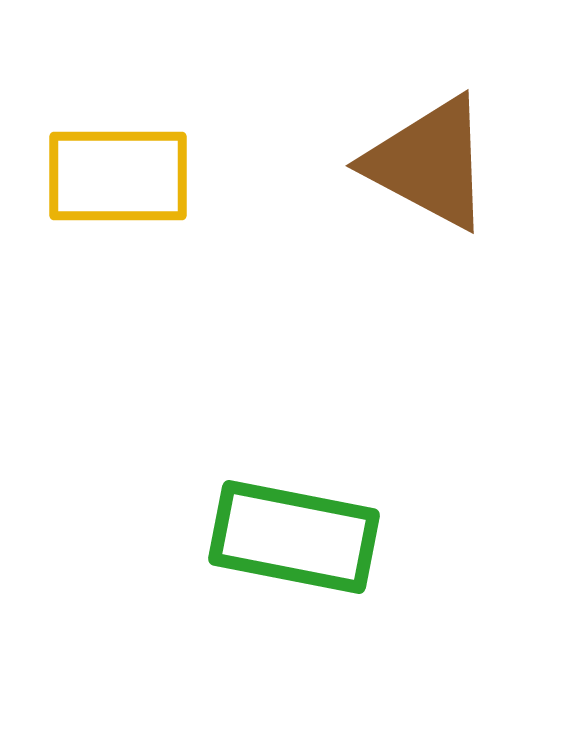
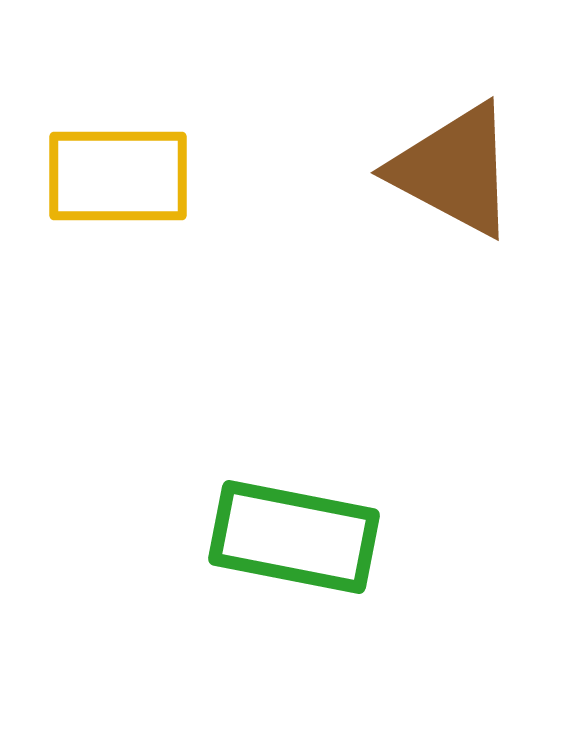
brown triangle: moved 25 px right, 7 px down
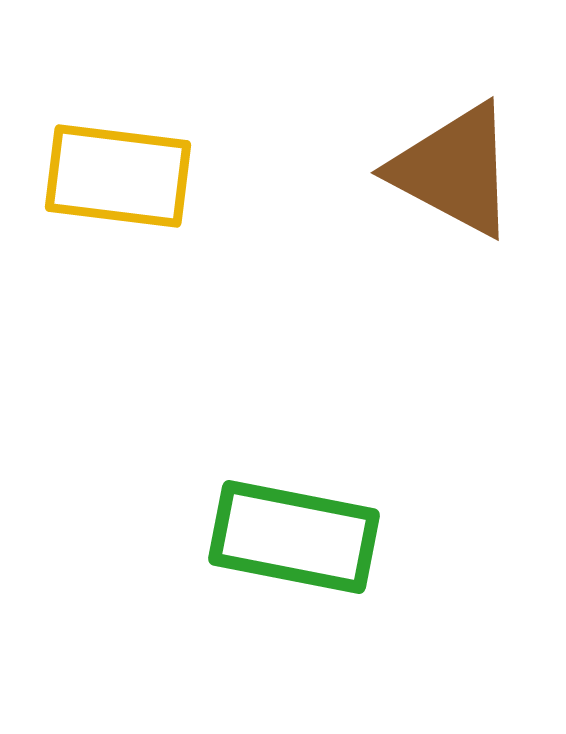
yellow rectangle: rotated 7 degrees clockwise
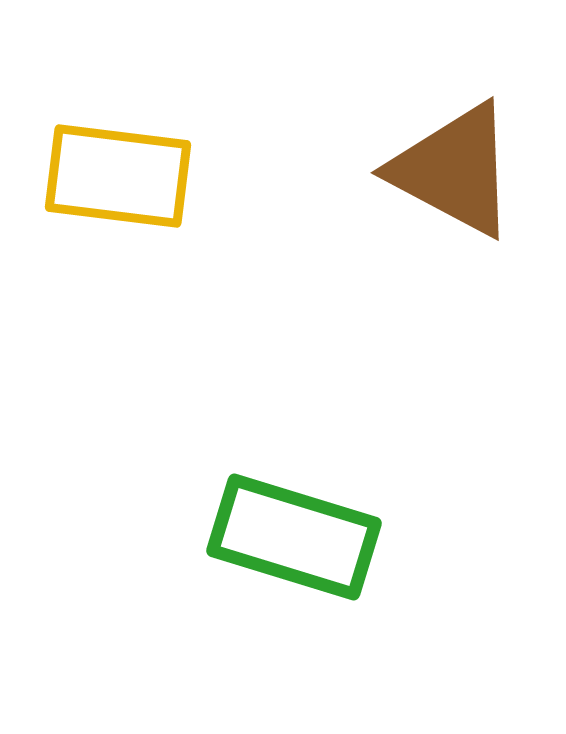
green rectangle: rotated 6 degrees clockwise
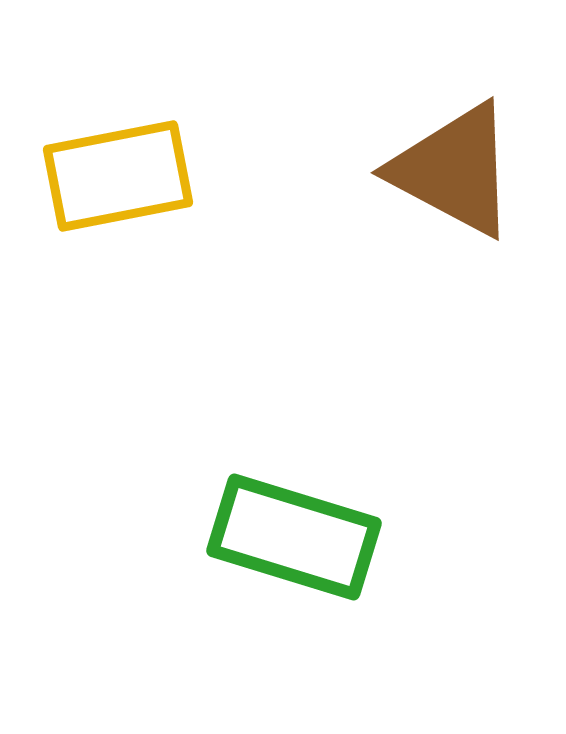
yellow rectangle: rotated 18 degrees counterclockwise
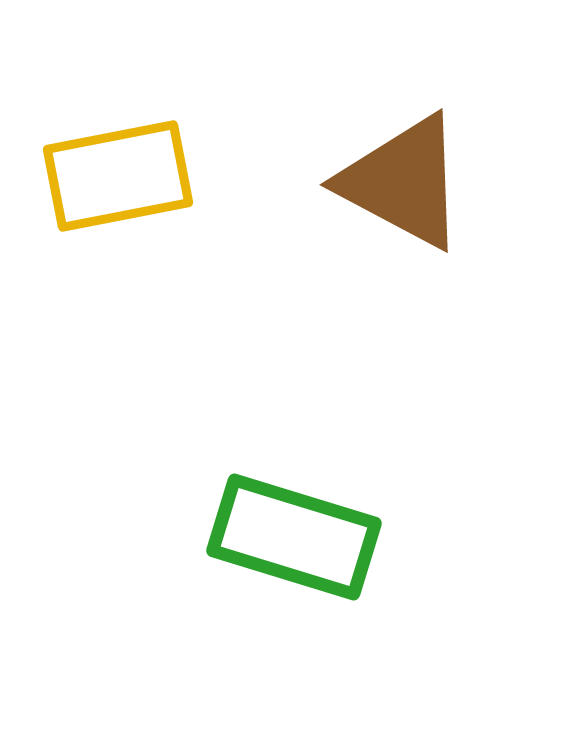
brown triangle: moved 51 px left, 12 px down
